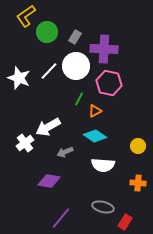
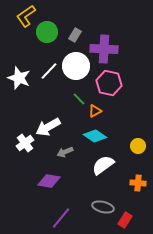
gray rectangle: moved 2 px up
green line: rotated 72 degrees counterclockwise
white semicircle: rotated 140 degrees clockwise
red rectangle: moved 2 px up
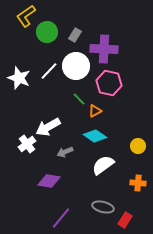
white cross: moved 2 px right, 1 px down
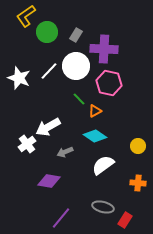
gray rectangle: moved 1 px right
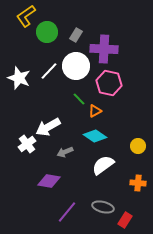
purple line: moved 6 px right, 6 px up
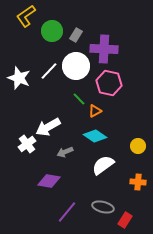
green circle: moved 5 px right, 1 px up
orange cross: moved 1 px up
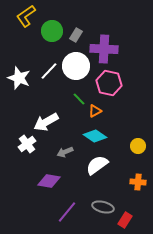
white arrow: moved 2 px left, 5 px up
white semicircle: moved 6 px left
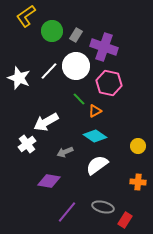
purple cross: moved 2 px up; rotated 16 degrees clockwise
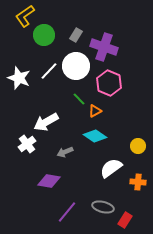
yellow L-shape: moved 1 px left
green circle: moved 8 px left, 4 px down
pink hexagon: rotated 10 degrees clockwise
white semicircle: moved 14 px right, 3 px down
